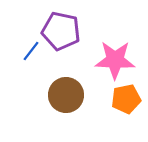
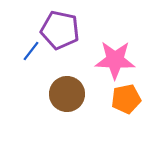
purple pentagon: moved 1 px left, 1 px up
brown circle: moved 1 px right, 1 px up
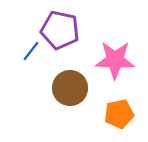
brown circle: moved 3 px right, 6 px up
orange pentagon: moved 7 px left, 15 px down
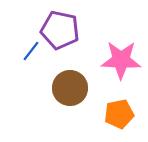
pink star: moved 6 px right
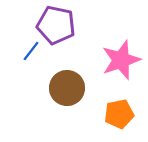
purple pentagon: moved 4 px left, 5 px up
pink star: rotated 21 degrees counterclockwise
brown circle: moved 3 px left
